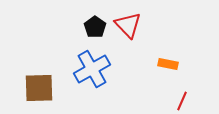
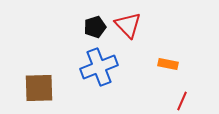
black pentagon: rotated 20 degrees clockwise
blue cross: moved 7 px right, 2 px up; rotated 9 degrees clockwise
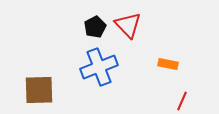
black pentagon: rotated 10 degrees counterclockwise
brown square: moved 2 px down
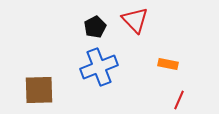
red triangle: moved 7 px right, 5 px up
red line: moved 3 px left, 1 px up
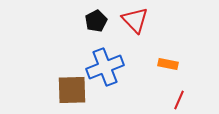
black pentagon: moved 1 px right, 6 px up
blue cross: moved 6 px right
brown square: moved 33 px right
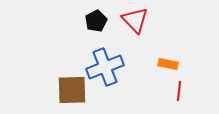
red line: moved 9 px up; rotated 18 degrees counterclockwise
